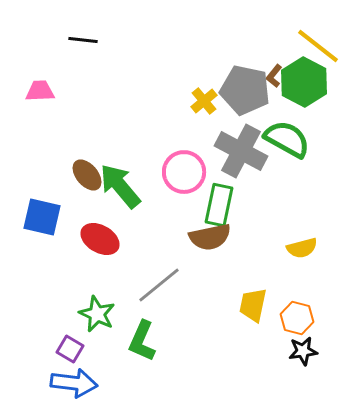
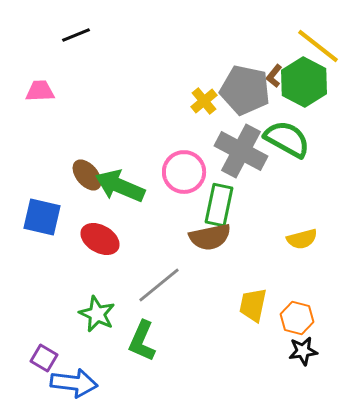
black line: moved 7 px left, 5 px up; rotated 28 degrees counterclockwise
green arrow: rotated 27 degrees counterclockwise
yellow semicircle: moved 9 px up
purple square: moved 26 px left, 9 px down
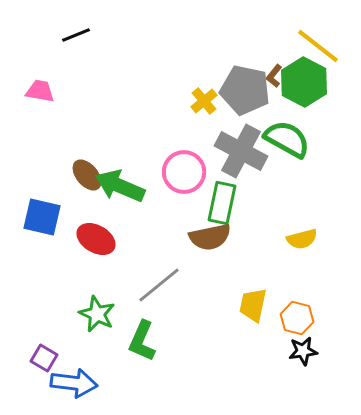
pink trapezoid: rotated 12 degrees clockwise
green rectangle: moved 3 px right, 2 px up
red ellipse: moved 4 px left
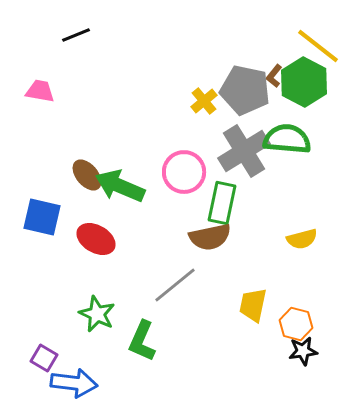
green semicircle: rotated 24 degrees counterclockwise
gray cross: moved 3 px right; rotated 30 degrees clockwise
gray line: moved 16 px right
orange hexagon: moved 1 px left, 6 px down
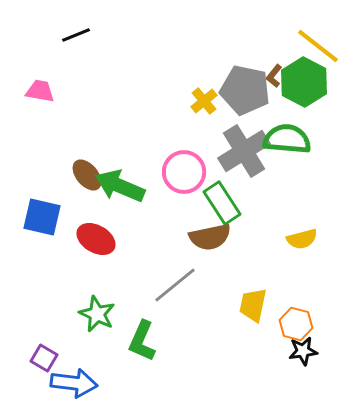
green rectangle: rotated 45 degrees counterclockwise
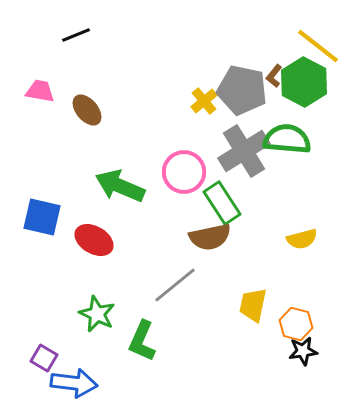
gray pentagon: moved 3 px left
brown ellipse: moved 65 px up
red ellipse: moved 2 px left, 1 px down
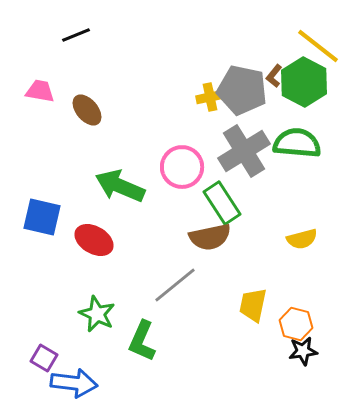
yellow cross: moved 6 px right, 4 px up; rotated 28 degrees clockwise
green semicircle: moved 10 px right, 4 px down
pink circle: moved 2 px left, 5 px up
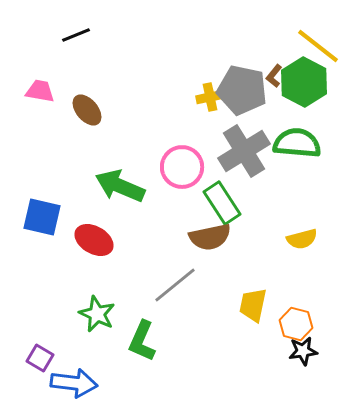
purple square: moved 4 px left
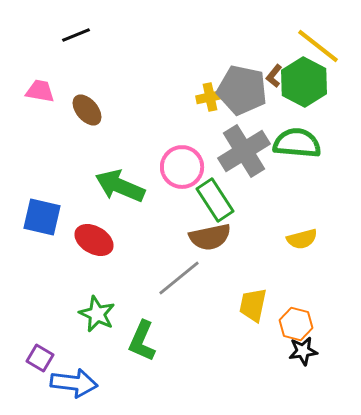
green rectangle: moved 7 px left, 3 px up
gray line: moved 4 px right, 7 px up
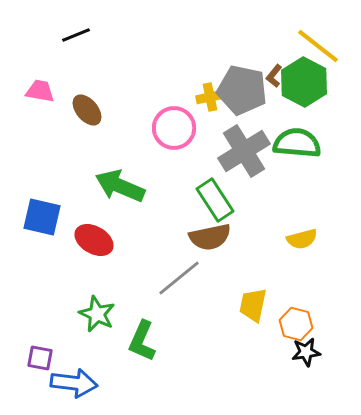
pink circle: moved 8 px left, 39 px up
black star: moved 3 px right, 1 px down
purple square: rotated 20 degrees counterclockwise
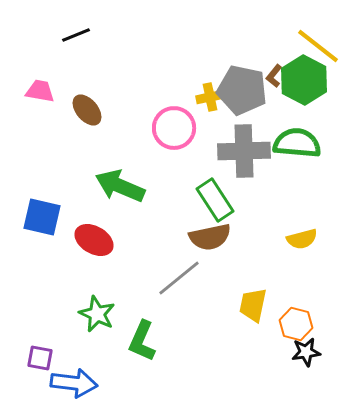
green hexagon: moved 2 px up
gray cross: rotated 30 degrees clockwise
